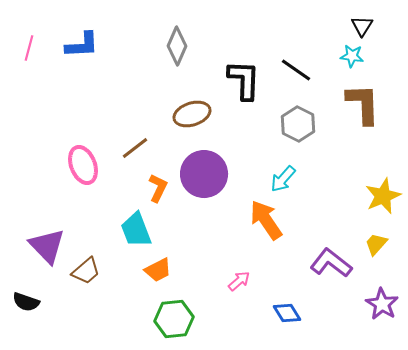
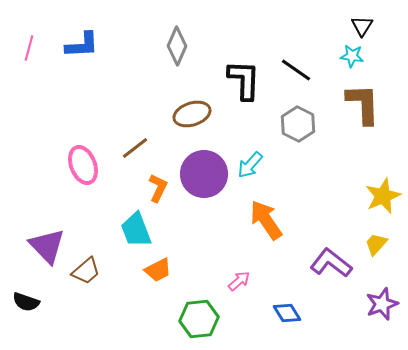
cyan arrow: moved 33 px left, 14 px up
purple star: rotated 20 degrees clockwise
green hexagon: moved 25 px right
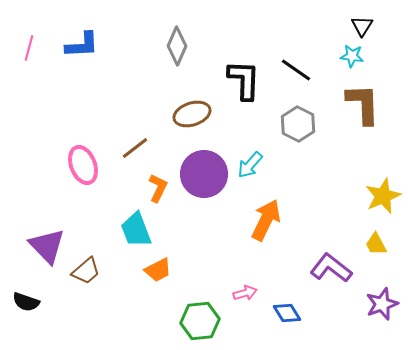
orange arrow: rotated 60 degrees clockwise
yellow trapezoid: rotated 70 degrees counterclockwise
purple L-shape: moved 5 px down
pink arrow: moved 6 px right, 12 px down; rotated 25 degrees clockwise
green hexagon: moved 1 px right, 2 px down
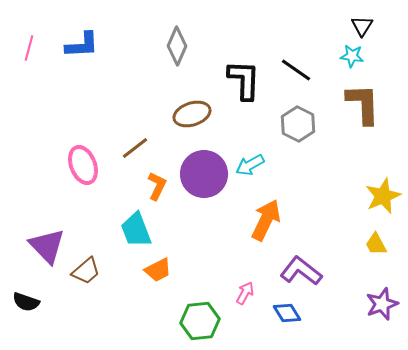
cyan arrow: rotated 20 degrees clockwise
orange L-shape: moved 1 px left, 2 px up
purple L-shape: moved 30 px left, 3 px down
pink arrow: rotated 45 degrees counterclockwise
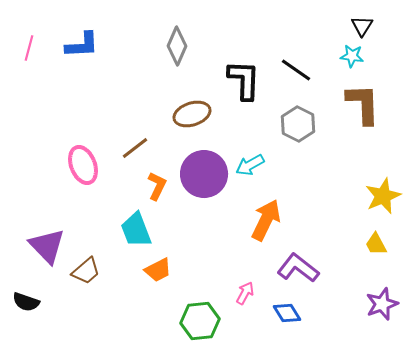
purple L-shape: moved 3 px left, 3 px up
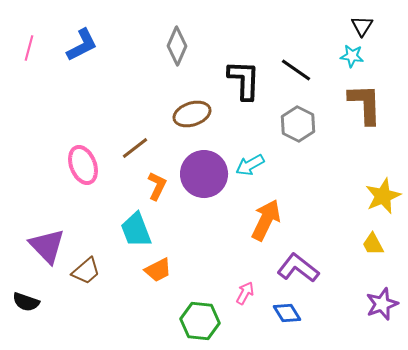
blue L-shape: rotated 24 degrees counterclockwise
brown L-shape: moved 2 px right
yellow trapezoid: moved 3 px left
green hexagon: rotated 12 degrees clockwise
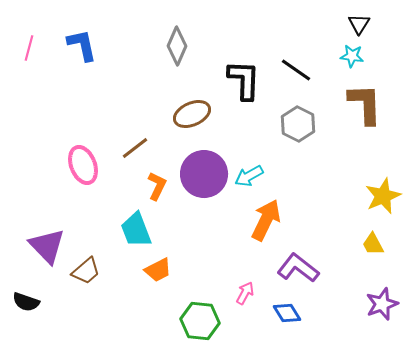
black triangle: moved 3 px left, 2 px up
blue L-shape: rotated 75 degrees counterclockwise
brown ellipse: rotated 6 degrees counterclockwise
cyan arrow: moved 1 px left, 11 px down
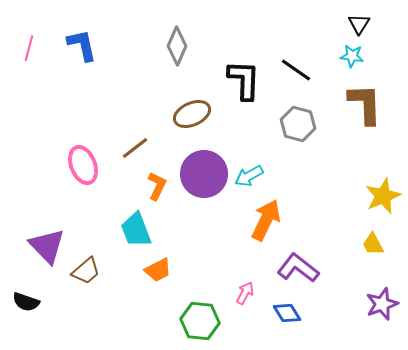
gray hexagon: rotated 12 degrees counterclockwise
